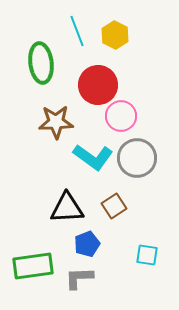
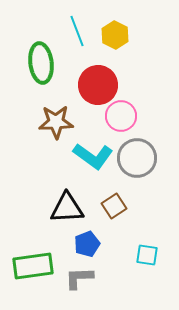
cyan L-shape: moved 1 px up
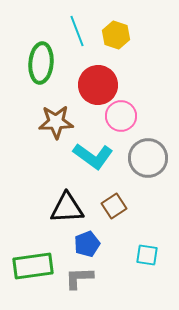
yellow hexagon: moved 1 px right; rotated 8 degrees counterclockwise
green ellipse: rotated 12 degrees clockwise
gray circle: moved 11 px right
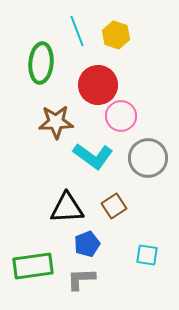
gray L-shape: moved 2 px right, 1 px down
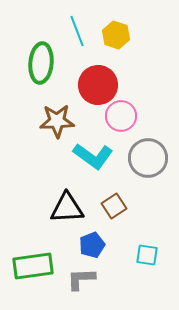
brown star: moved 1 px right, 1 px up
blue pentagon: moved 5 px right, 1 px down
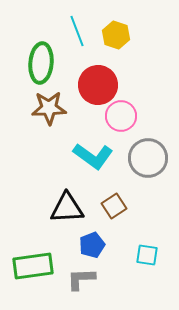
brown star: moved 8 px left, 13 px up
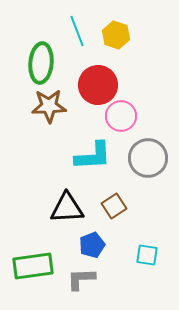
brown star: moved 2 px up
cyan L-shape: rotated 39 degrees counterclockwise
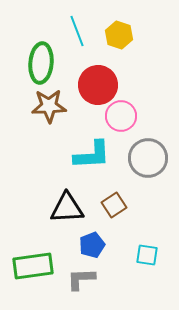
yellow hexagon: moved 3 px right
cyan L-shape: moved 1 px left, 1 px up
brown square: moved 1 px up
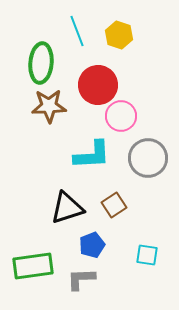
black triangle: rotated 15 degrees counterclockwise
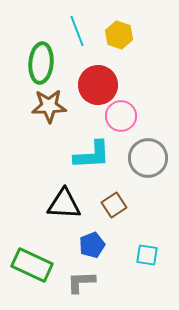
black triangle: moved 3 px left, 4 px up; rotated 21 degrees clockwise
green rectangle: moved 1 px left, 1 px up; rotated 33 degrees clockwise
gray L-shape: moved 3 px down
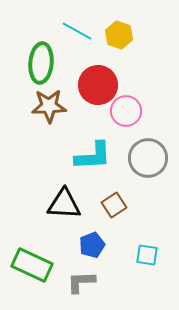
cyan line: rotated 40 degrees counterclockwise
pink circle: moved 5 px right, 5 px up
cyan L-shape: moved 1 px right, 1 px down
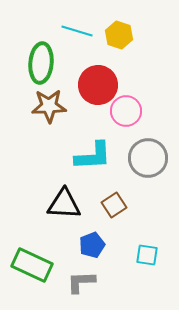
cyan line: rotated 12 degrees counterclockwise
